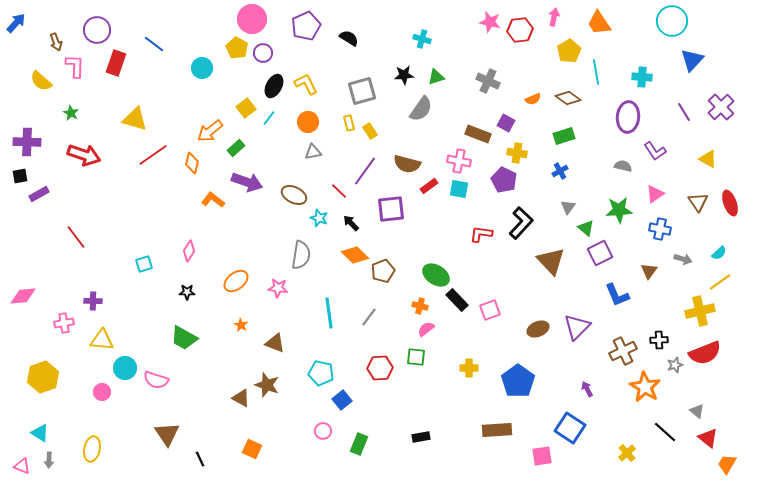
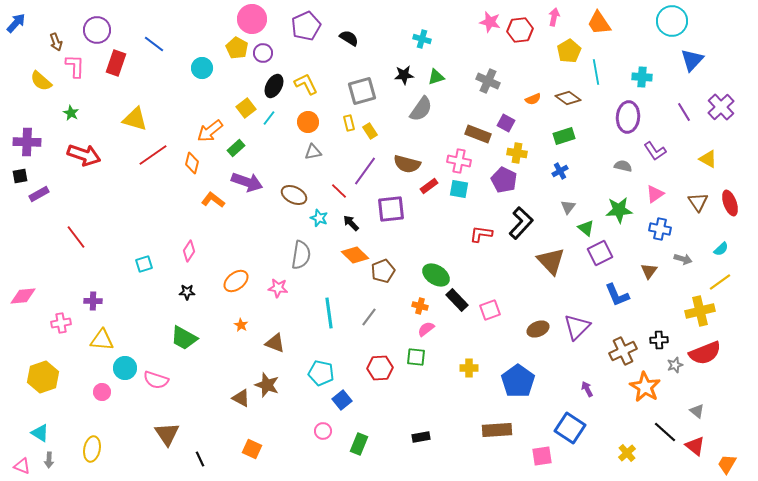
cyan semicircle at (719, 253): moved 2 px right, 4 px up
pink cross at (64, 323): moved 3 px left
red triangle at (708, 438): moved 13 px left, 8 px down
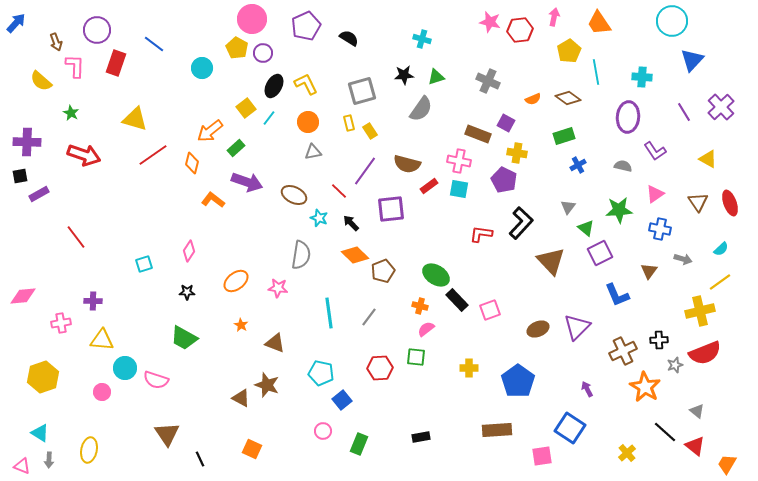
blue cross at (560, 171): moved 18 px right, 6 px up
yellow ellipse at (92, 449): moved 3 px left, 1 px down
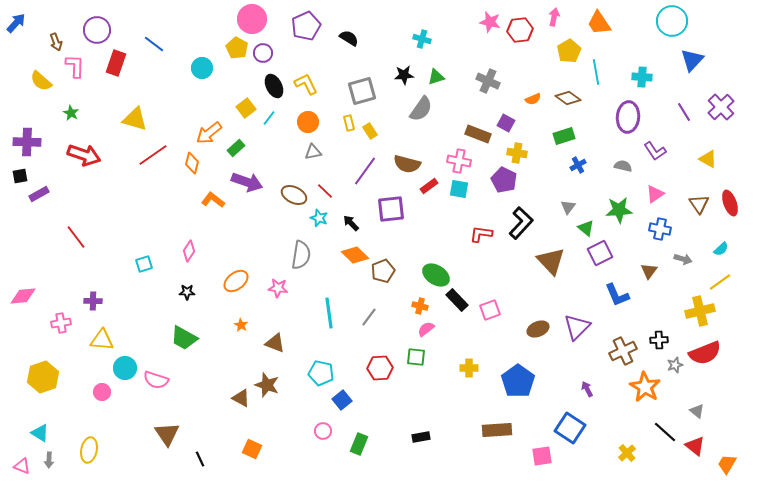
black ellipse at (274, 86): rotated 55 degrees counterclockwise
orange arrow at (210, 131): moved 1 px left, 2 px down
red line at (339, 191): moved 14 px left
brown triangle at (698, 202): moved 1 px right, 2 px down
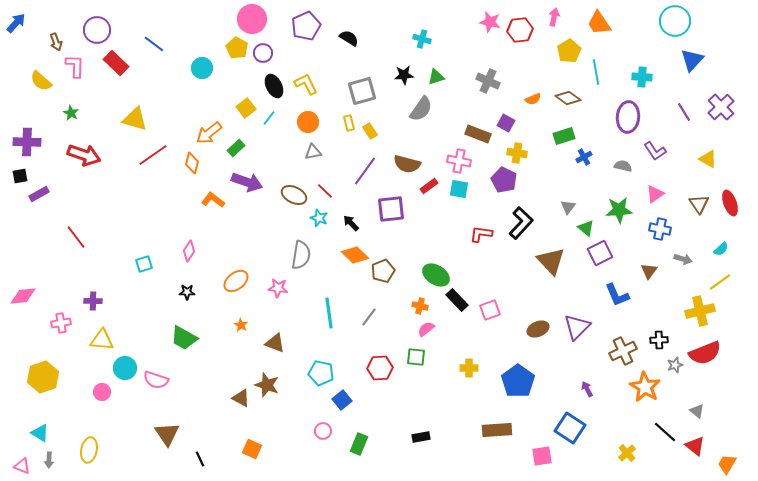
cyan circle at (672, 21): moved 3 px right
red rectangle at (116, 63): rotated 65 degrees counterclockwise
blue cross at (578, 165): moved 6 px right, 8 px up
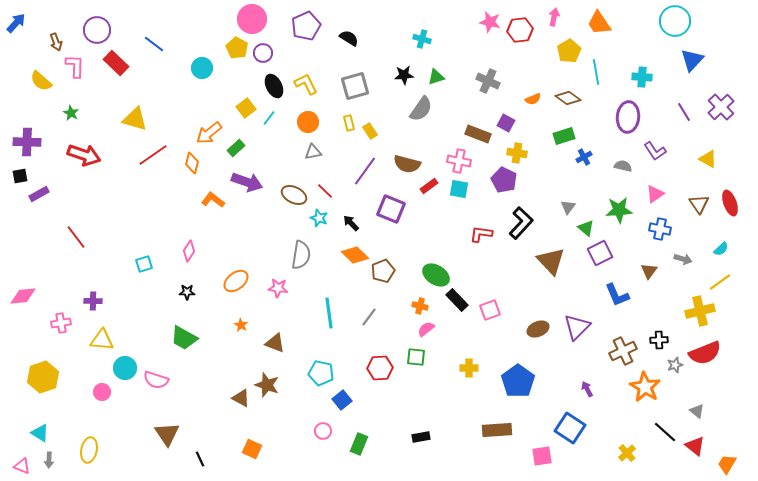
gray square at (362, 91): moved 7 px left, 5 px up
purple square at (391, 209): rotated 28 degrees clockwise
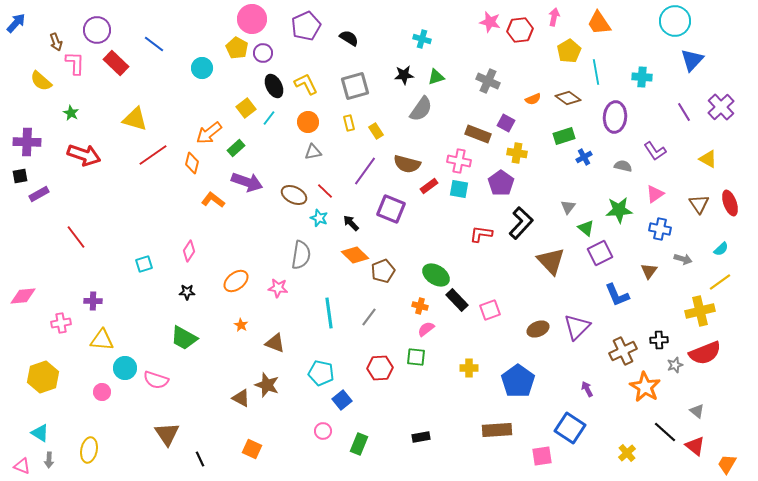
pink L-shape at (75, 66): moved 3 px up
purple ellipse at (628, 117): moved 13 px left
yellow rectangle at (370, 131): moved 6 px right
purple pentagon at (504, 180): moved 3 px left, 3 px down; rotated 10 degrees clockwise
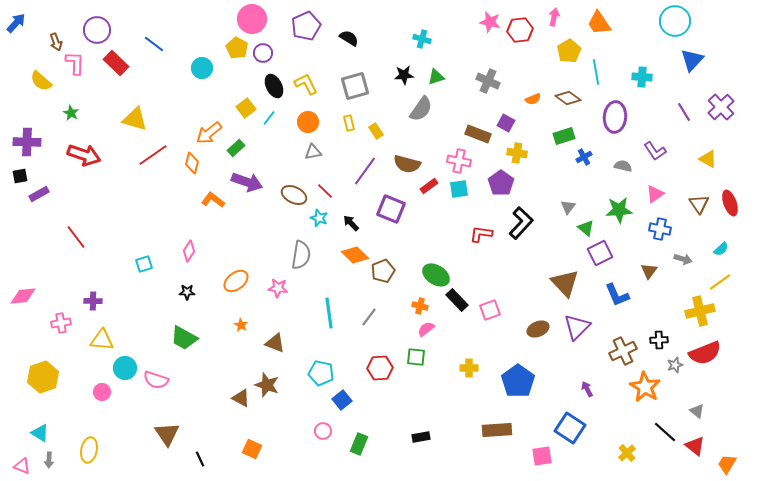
cyan square at (459, 189): rotated 18 degrees counterclockwise
brown triangle at (551, 261): moved 14 px right, 22 px down
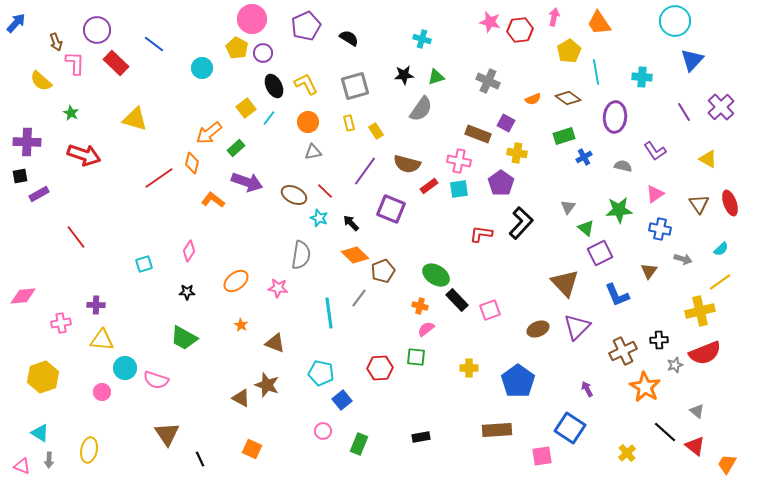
red line at (153, 155): moved 6 px right, 23 px down
purple cross at (93, 301): moved 3 px right, 4 px down
gray line at (369, 317): moved 10 px left, 19 px up
